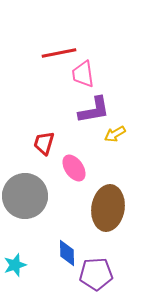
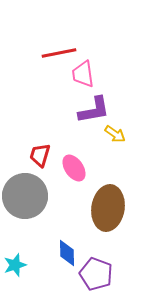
yellow arrow: rotated 115 degrees counterclockwise
red trapezoid: moved 4 px left, 12 px down
purple pentagon: rotated 24 degrees clockwise
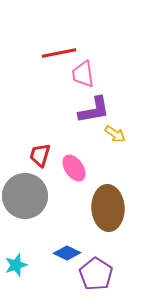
brown ellipse: rotated 12 degrees counterclockwise
blue diamond: rotated 64 degrees counterclockwise
cyan star: moved 1 px right
purple pentagon: rotated 12 degrees clockwise
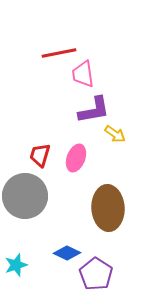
pink ellipse: moved 2 px right, 10 px up; rotated 56 degrees clockwise
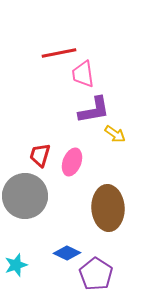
pink ellipse: moved 4 px left, 4 px down
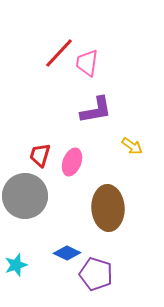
red line: rotated 36 degrees counterclockwise
pink trapezoid: moved 4 px right, 11 px up; rotated 16 degrees clockwise
purple L-shape: moved 2 px right
yellow arrow: moved 17 px right, 12 px down
purple pentagon: rotated 16 degrees counterclockwise
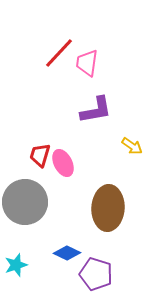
pink ellipse: moved 9 px left, 1 px down; rotated 48 degrees counterclockwise
gray circle: moved 6 px down
brown ellipse: rotated 6 degrees clockwise
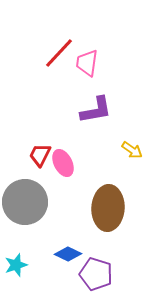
yellow arrow: moved 4 px down
red trapezoid: rotated 10 degrees clockwise
blue diamond: moved 1 px right, 1 px down
